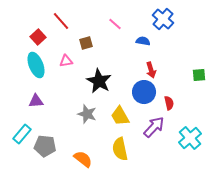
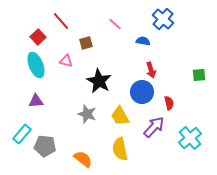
pink triangle: rotated 24 degrees clockwise
blue circle: moved 2 px left
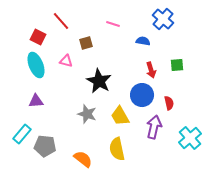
pink line: moved 2 px left; rotated 24 degrees counterclockwise
red square: rotated 21 degrees counterclockwise
green square: moved 22 px left, 10 px up
blue circle: moved 3 px down
purple arrow: rotated 30 degrees counterclockwise
yellow semicircle: moved 3 px left
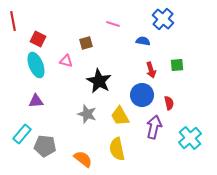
red line: moved 48 px left; rotated 30 degrees clockwise
red square: moved 2 px down
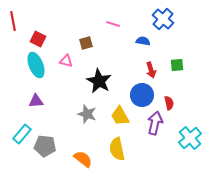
purple arrow: moved 1 px right, 4 px up
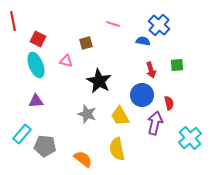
blue cross: moved 4 px left, 6 px down
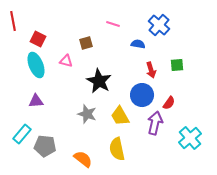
blue semicircle: moved 5 px left, 3 px down
red semicircle: rotated 48 degrees clockwise
